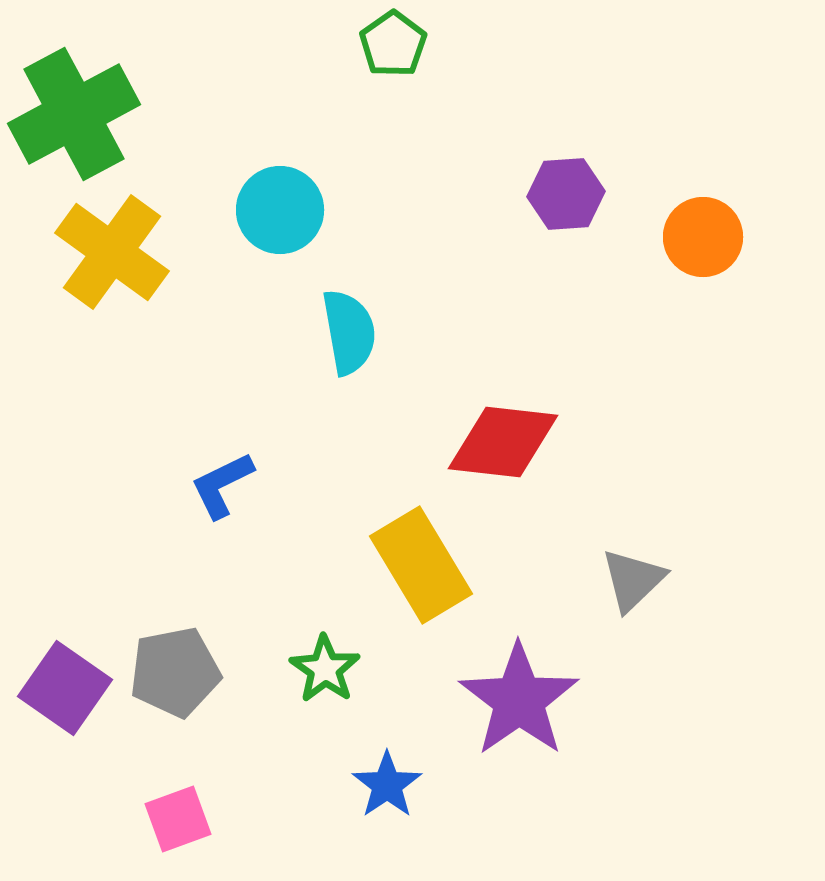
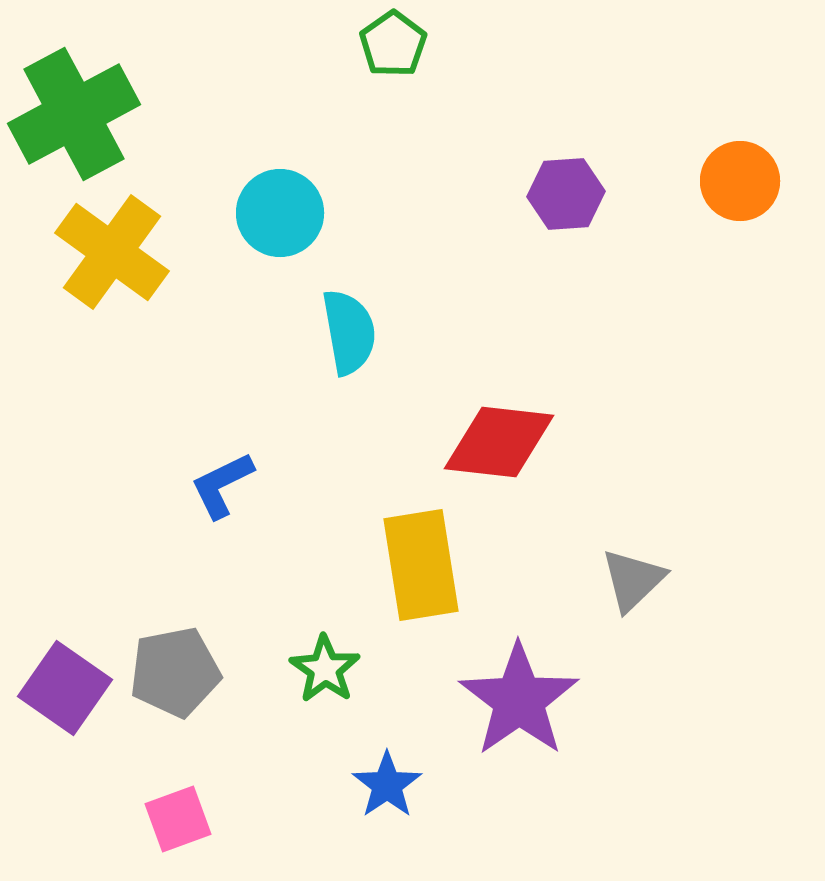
cyan circle: moved 3 px down
orange circle: moved 37 px right, 56 px up
red diamond: moved 4 px left
yellow rectangle: rotated 22 degrees clockwise
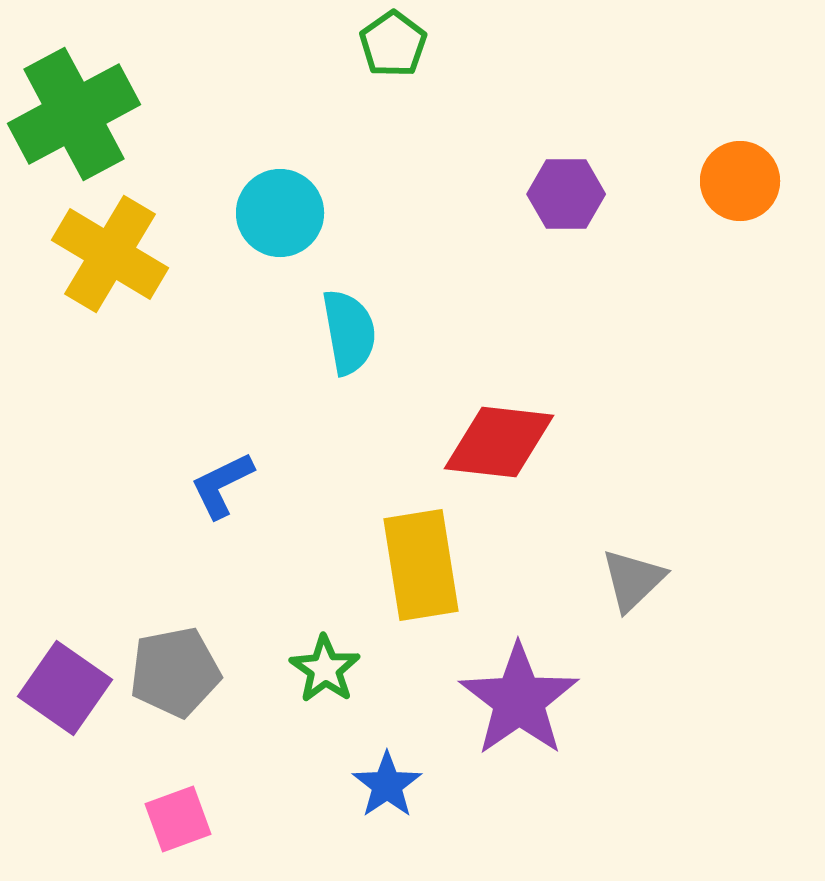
purple hexagon: rotated 4 degrees clockwise
yellow cross: moved 2 px left, 2 px down; rotated 5 degrees counterclockwise
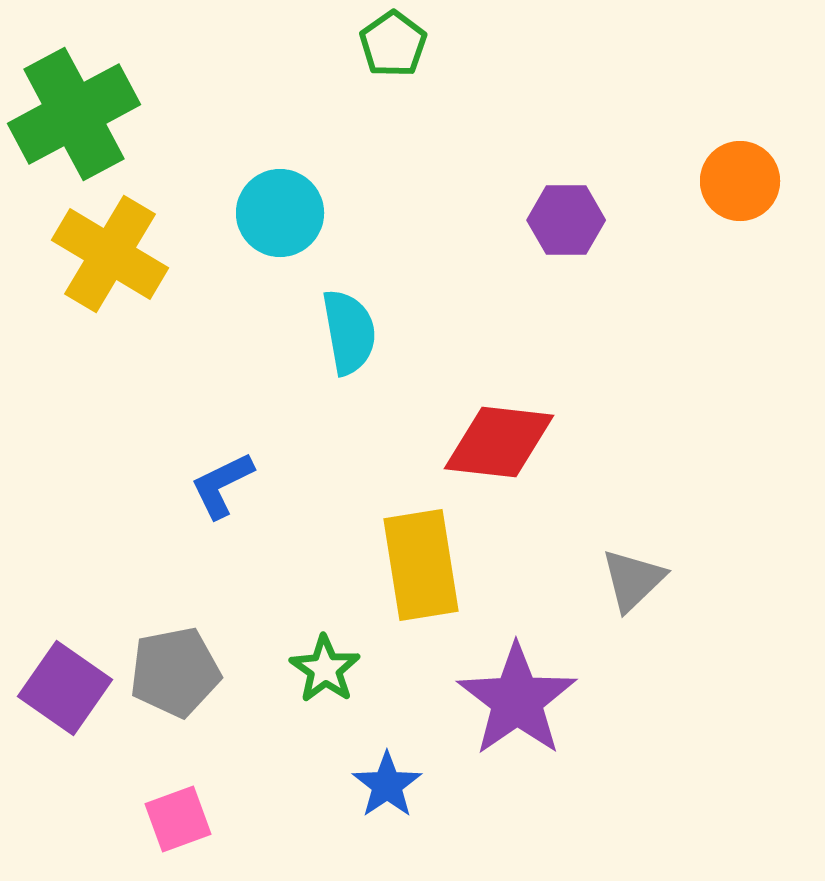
purple hexagon: moved 26 px down
purple star: moved 2 px left
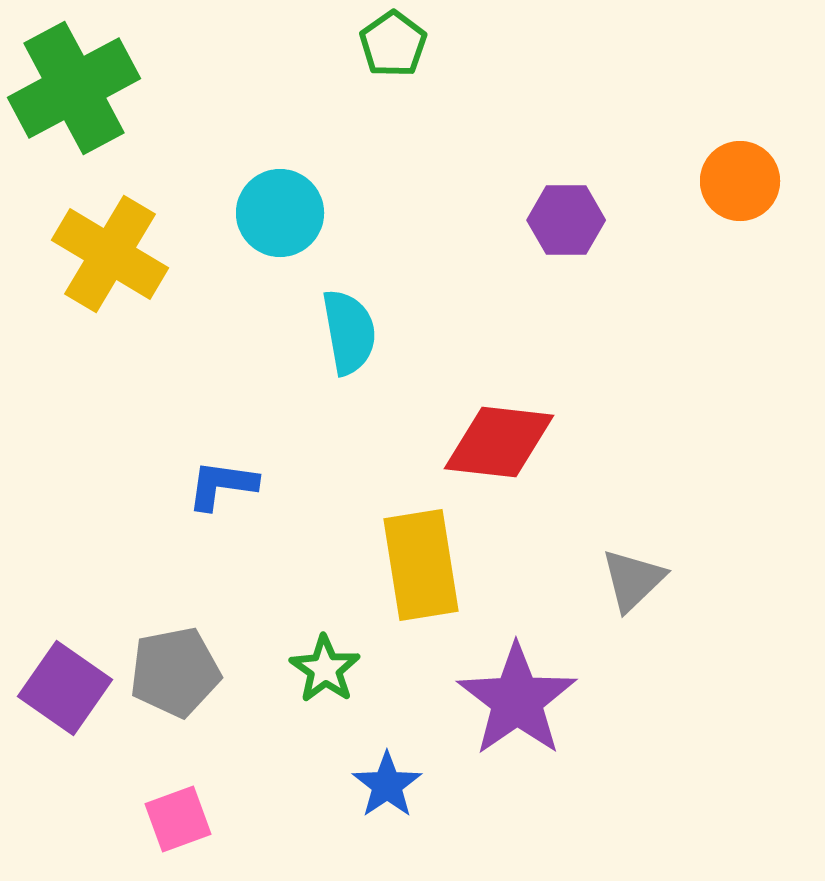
green cross: moved 26 px up
blue L-shape: rotated 34 degrees clockwise
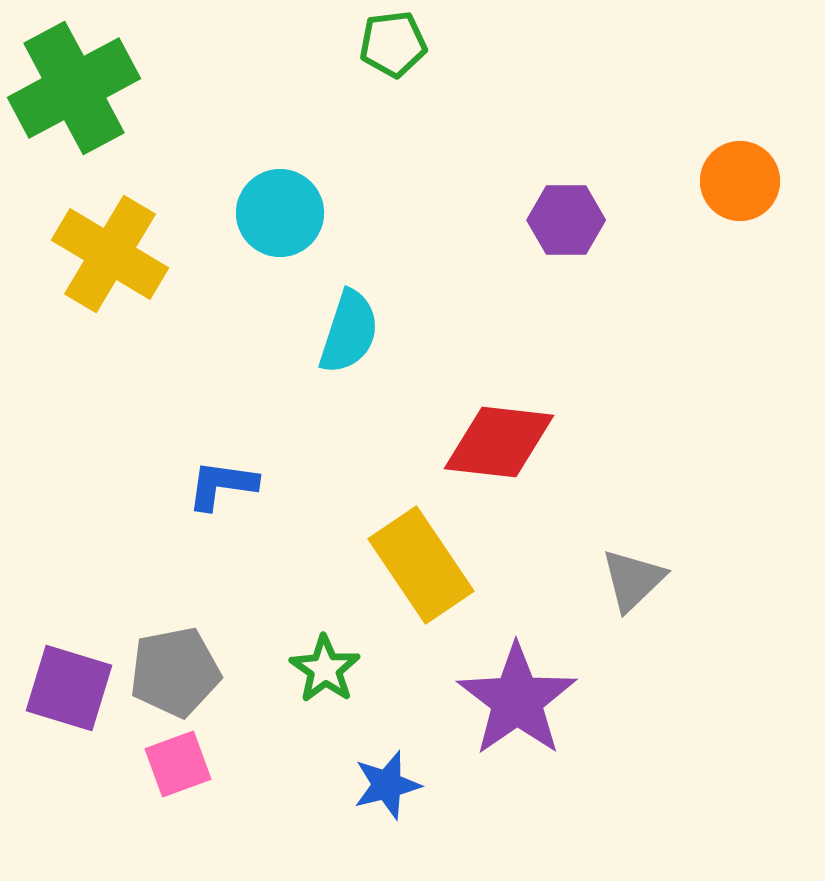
green pentagon: rotated 28 degrees clockwise
cyan semicircle: rotated 28 degrees clockwise
yellow rectangle: rotated 25 degrees counterclockwise
purple square: moved 4 px right; rotated 18 degrees counterclockwise
blue star: rotated 20 degrees clockwise
pink square: moved 55 px up
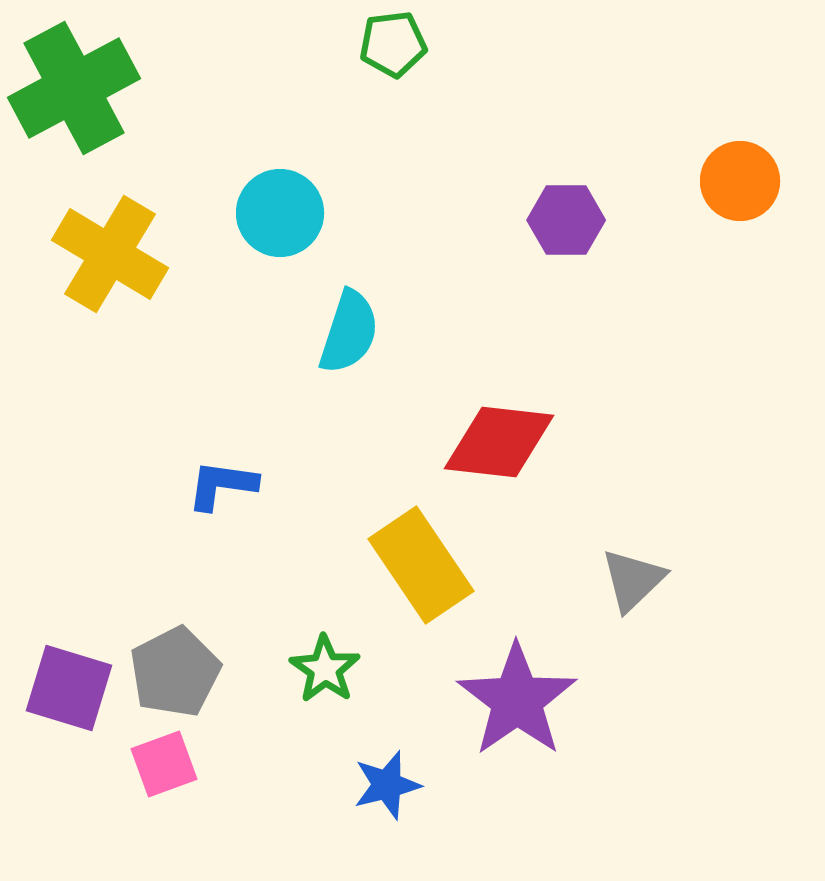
gray pentagon: rotated 16 degrees counterclockwise
pink square: moved 14 px left
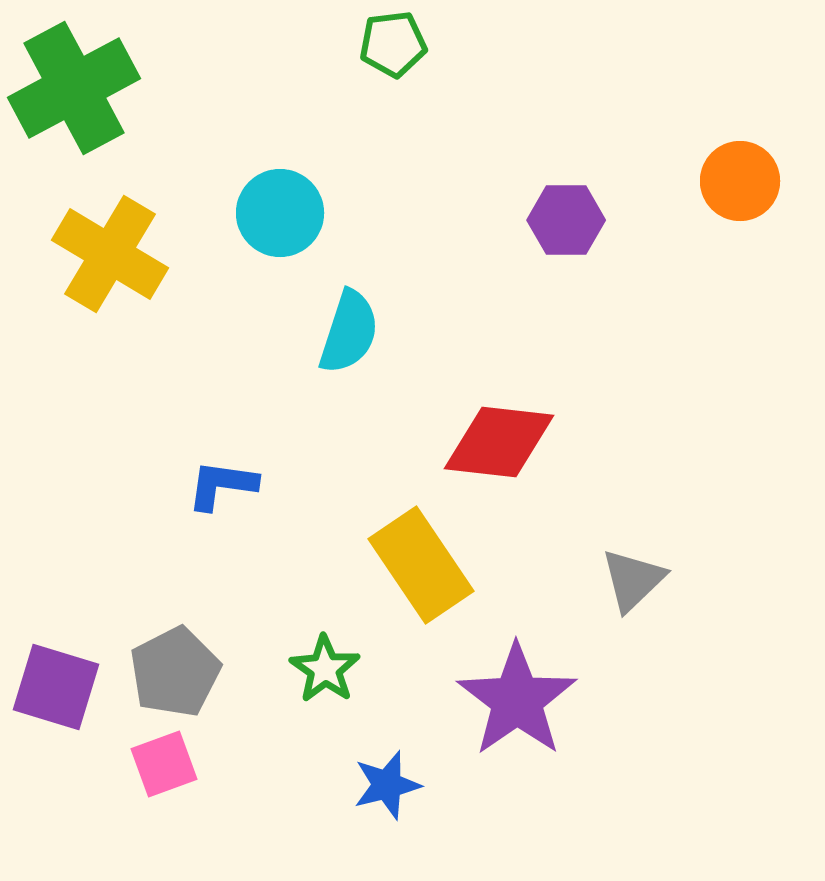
purple square: moved 13 px left, 1 px up
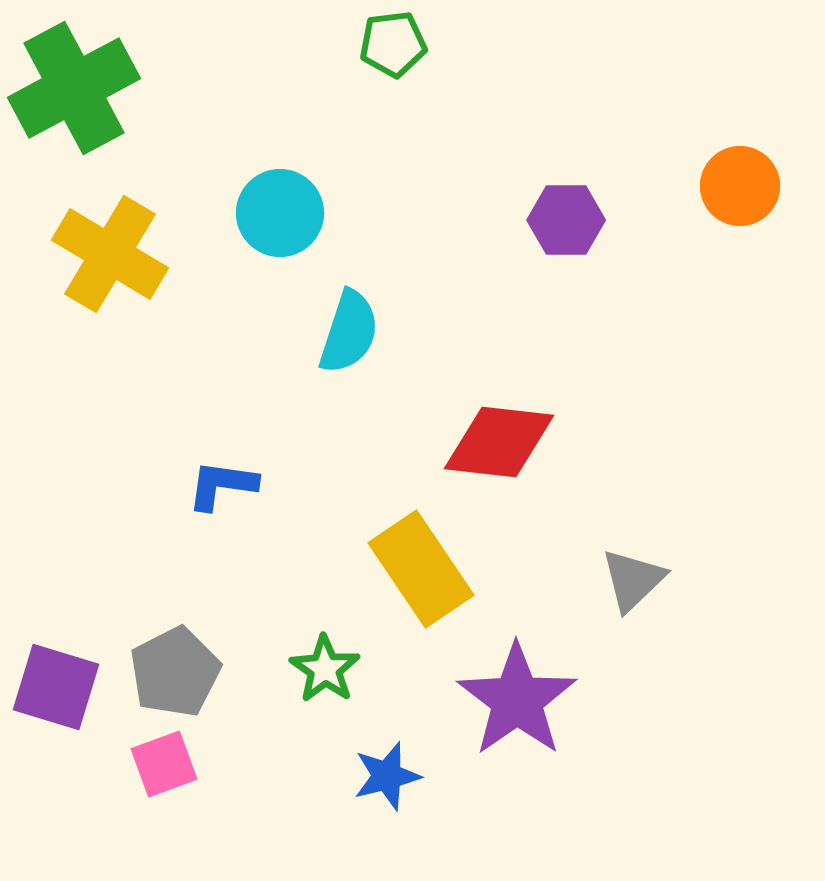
orange circle: moved 5 px down
yellow rectangle: moved 4 px down
blue star: moved 9 px up
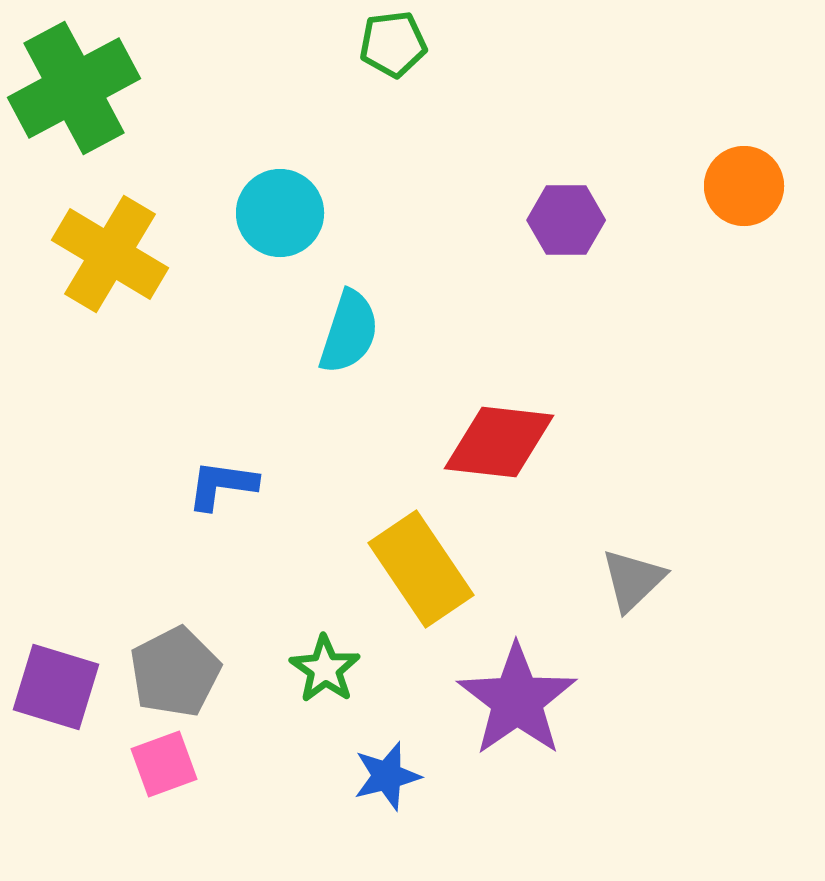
orange circle: moved 4 px right
